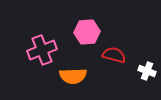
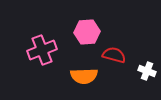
orange semicircle: moved 11 px right
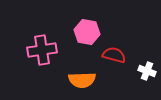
pink hexagon: rotated 15 degrees clockwise
pink cross: rotated 12 degrees clockwise
orange semicircle: moved 2 px left, 4 px down
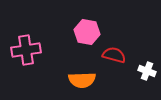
pink cross: moved 16 px left
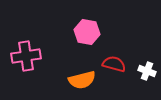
pink cross: moved 6 px down
red semicircle: moved 9 px down
orange semicircle: rotated 12 degrees counterclockwise
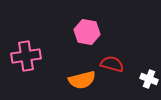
red semicircle: moved 2 px left
white cross: moved 2 px right, 8 px down
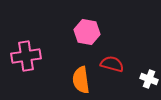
orange semicircle: moved 1 px left; rotated 96 degrees clockwise
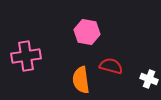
red semicircle: moved 1 px left, 2 px down
